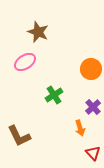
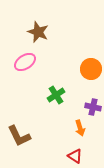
green cross: moved 2 px right
purple cross: rotated 35 degrees counterclockwise
red triangle: moved 18 px left, 3 px down; rotated 14 degrees counterclockwise
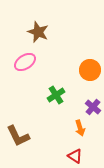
orange circle: moved 1 px left, 1 px down
purple cross: rotated 28 degrees clockwise
brown L-shape: moved 1 px left
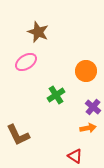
pink ellipse: moved 1 px right
orange circle: moved 4 px left, 1 px down
orange arrow: moved 8 px right; rotated 84 degrees counterclockwise
brown L-shape: moved 1 px up
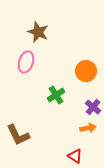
pink ellipse: rotated 40 degrees counterclockwise
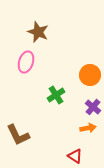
orange circle: moved 4 px right, 4 px down
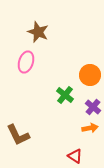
green cross: moved 9 px right; rotated 18 degrees counterclockwise
orange arrow: moved 2 px right
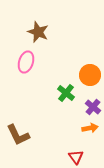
green cross: moved 1 px right, 2 px up
red triangle: moved 1 px right, 1 px down; rotated 21 degrees clockwise
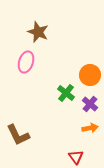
purple cross: moved 3 px left, 3 px up
